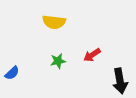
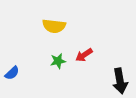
yellow semicircle: moved 4 px down
red arrow: moved 8 px left
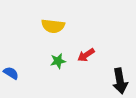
yellow semicircle: moved 1 px left
red arrow: moved 2 px right
blue semicircle: moved 1 px left; rotated 105 degrees counterclockwise
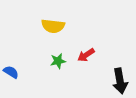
blue semicircle: moved 1 px up
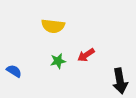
blue semicircle: moved 3 px right, 1 px up
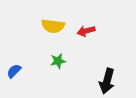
red arrow: moved 24 px up; rotated 18 degrees clockwise
blue semicircle: rotated 77 degrees counterclockwise
black arrow: moved 13 px left; rotated 25 degrees clockwise
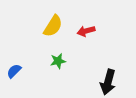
yellow semicircle: rotated 65 degrees counterclockwise
black arrow: moved 1 px right, 1 px down
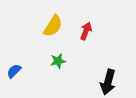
red arrow: rotated 126 degrees clockwise
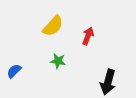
yellow semicircle: rotated 10 degrees clockwise
red arrow: moved 2 px right, 5 px down
green star: rotated 21 degrees clockwise
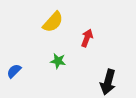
yellow semicircle: moved 4 px up
red arrow: moved 1 px left, 2 px down
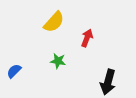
yellow semicircle: moved 1 px right
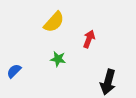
red arrow: moved 2 px right, 1 px down
green star: moved 2 px up
